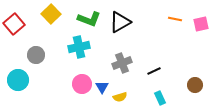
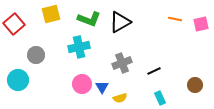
yellow square: rotated 30 degrees clockwise
yellow semicircle: moved 1 px down
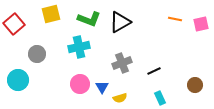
gray circle: moved 1 px right, 1 px up
pink circle: moved 2 px left
